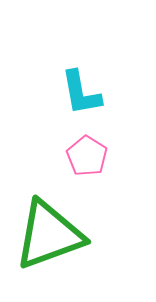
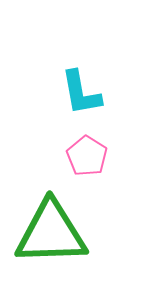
green triangle: moved 2 px right, 2 px up; rotated 18 degrees clockwise
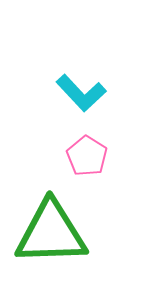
cyan L-shape: rotated 33 degrees counterclockwise
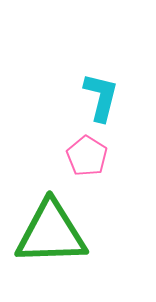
cyan L-shape: moved 20 px right, 4 px down; rotated 123 degrees counterclockwise
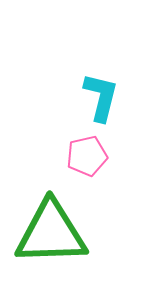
pink pentagon: rotated 27 degrees clockwise
